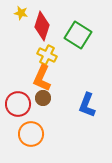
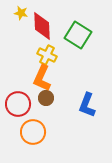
red diamond: rotated 20 degrees counterclockwise
brown circle: moved 3 px right
orange circle: moved 2 px right, 2 px up
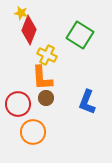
red diamond: moved 13 px left, 4 px down; rotated 24 degrees clockwise
green square: moved 2 px right
orange L-shape: rotated 28 degrees counterclockwise
blue L-shape: moved 3 px up
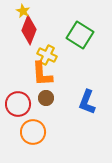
yellow star: moved 2 px right, 2 px up; rotated 16 degrees clockwise
orange L-shape: moved 4 px up
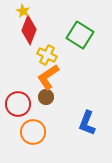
orange L-shape: moved 6 px right, 3 px down; rotated 60 degrees clockwise
brown circle: moved 1 px up
blue L-shape: moved 21 px down
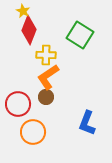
yellow cross: moved 1 px left; rotated 24 degrees counterclockwise
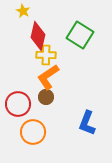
red diamond: moved 9 px right, 6 px down; rotated 8 degrees counterclockwise
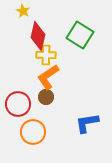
blue L-shape: rotated 60 degrees clockwise
